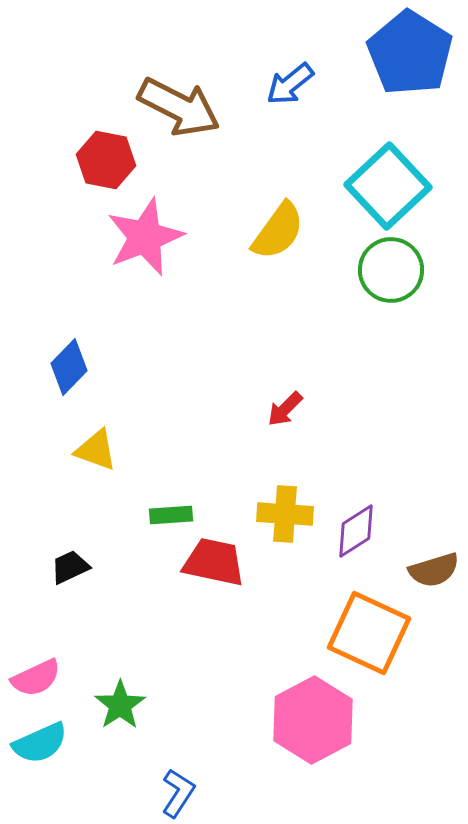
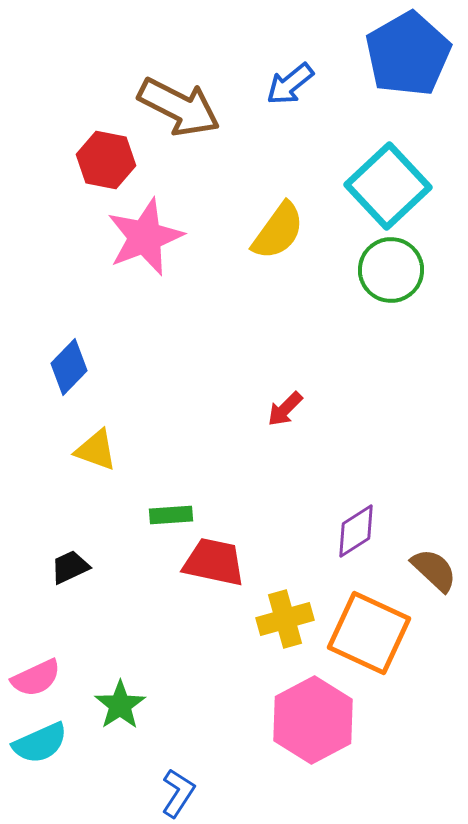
blue pentagon: moved 2 px left, 1 px down; rotated 10 degrees clockwise
yellow cross: moved 105 px down; rotated 20 degrees counterclockwise
brown semicircle: rotated 120 degrees counterclockwise
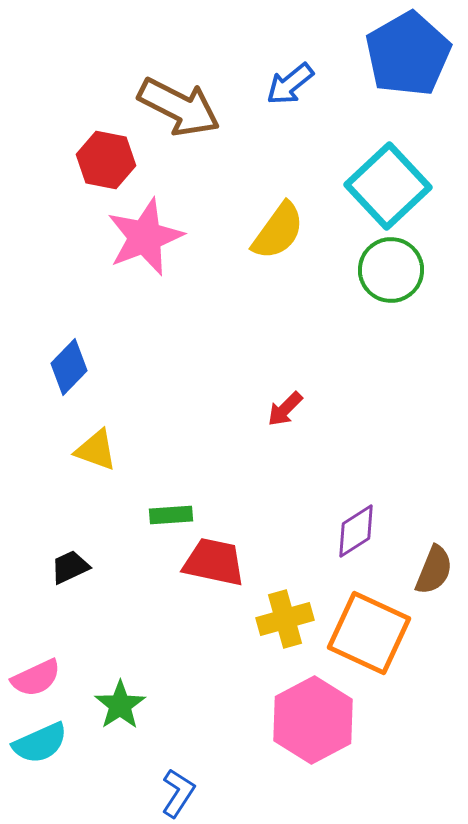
brown semicircle: rotated 69 degrees clockwise
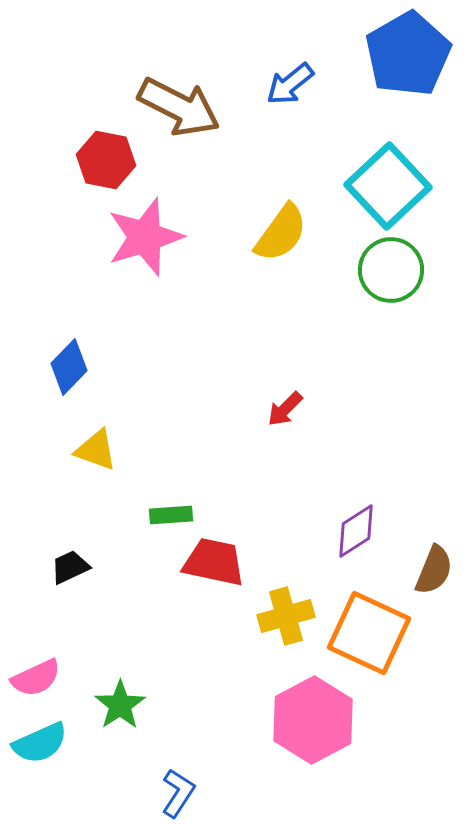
yellow semicircle: moved 3 px right, 2 px down
pink star: rotated 4 degrees clockwise
yellow cross: moved 1 px right, 3 px up
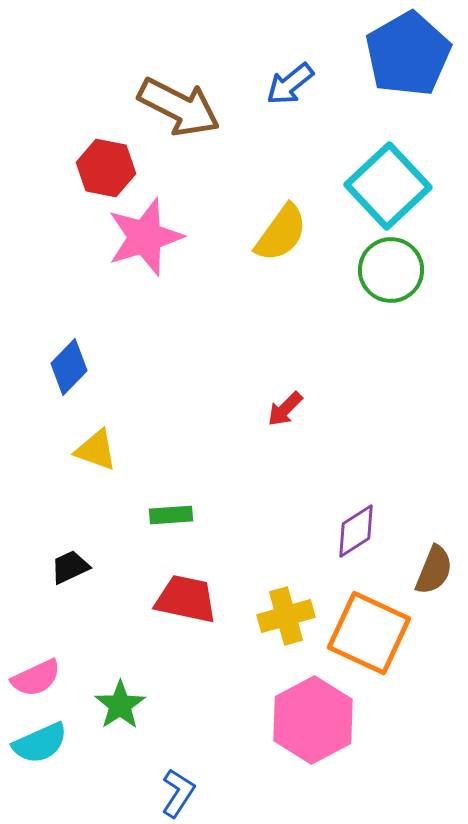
red hexagon: moved 8 px down
red trapezoid: moved 28 px left, 37 px down
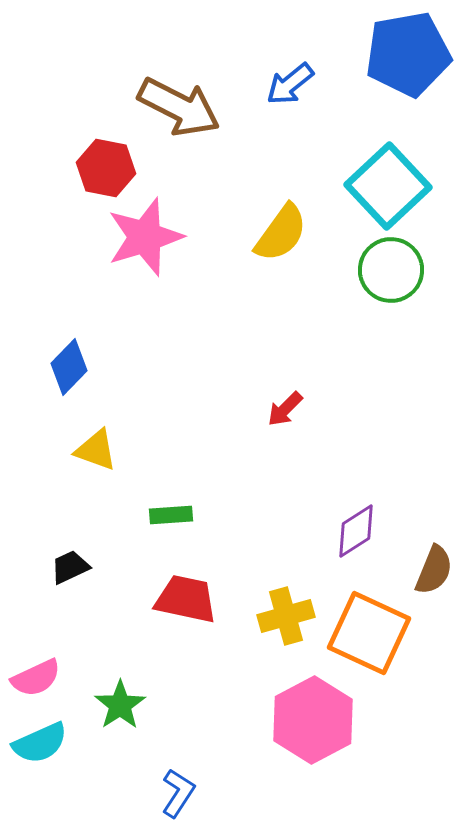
blue pentagon: rotated 20 degrees clockwise
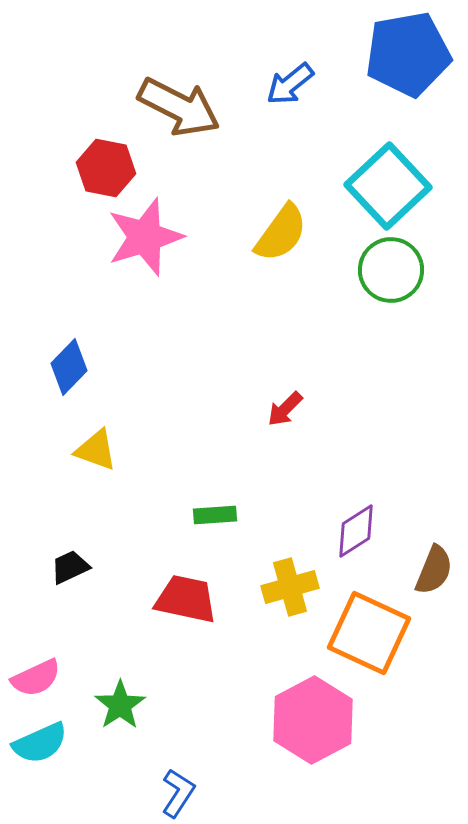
green rectangle: moved 44 px right
yellow cross: moved 4 px right, 29 px up
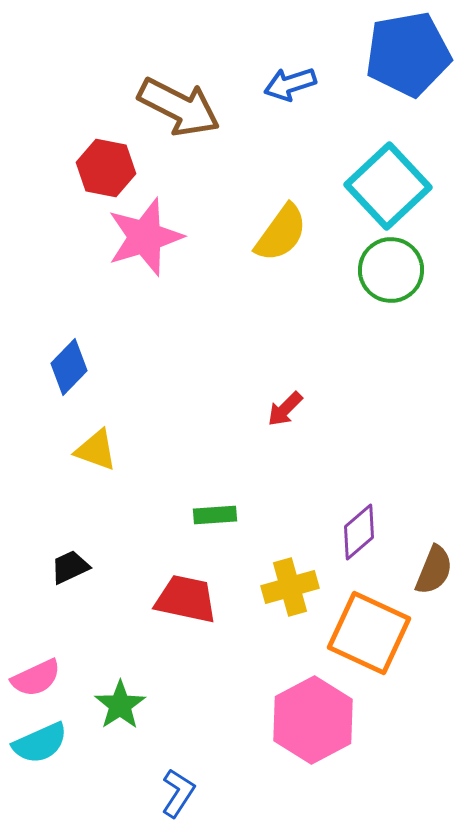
blue arrow: rotated 21 degrees clockwise
purple diamond: moved 3 px right, 1 px down; rotated 8 degrees counterclockwise
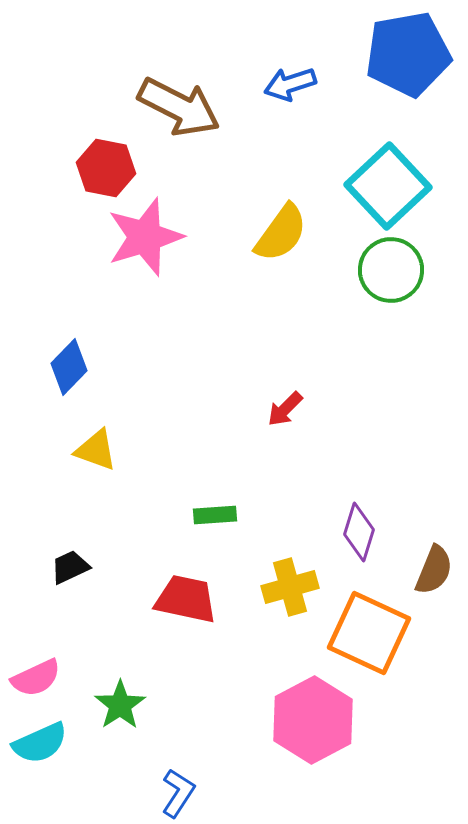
purple diamond: rotated 32 degrees counterclockwise
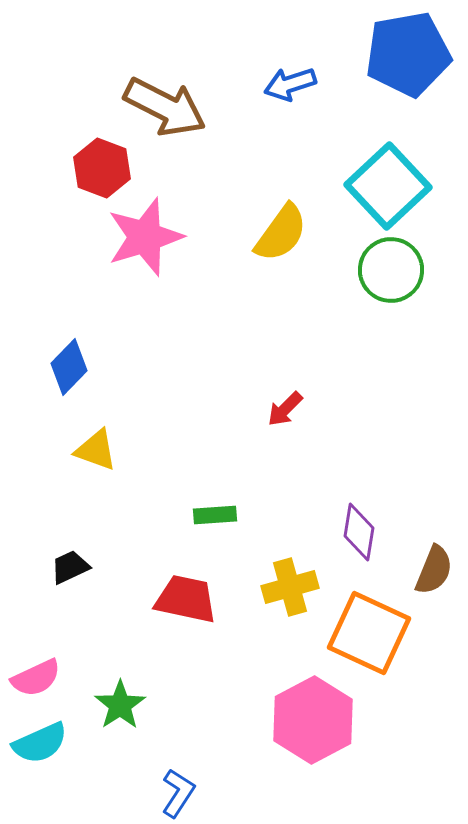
brown arrow: moved 14 px left
red hexagon: moved 4 px left; rotated 10 degrees clockwise
purple diamond: rotated 8 degrees counterclockwise
